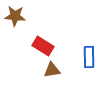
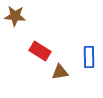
red rectangle: moved 3 px left, 5 px down
brown triangle: moved 8 px right, 2 px down
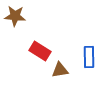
brown triangle: moved 2 px up
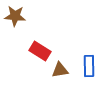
blue rectangle: moved 9 px down
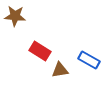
blue rectangle: moved 6 px up; rotated 60 degrees counterclockwise
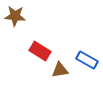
blue rectangle: moved 2 px left
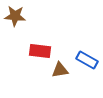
red rectangle: rotated 25 degrees counterclockwise
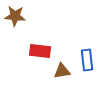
blue rectangle: rotated 55 degrees clockwise
brown triangle: moved 2 px right, 1 px down
